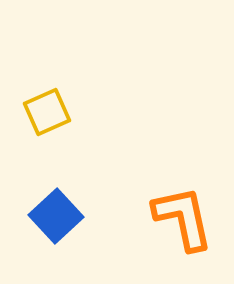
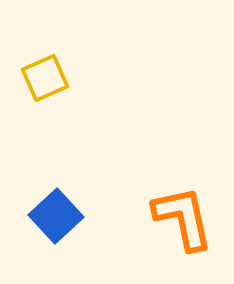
yellow square: moved 2 px left, 34 px up
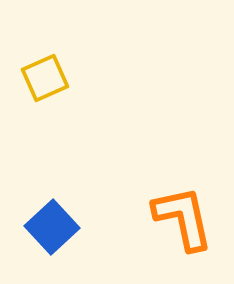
blue square: moved 4 px left, 11 px down
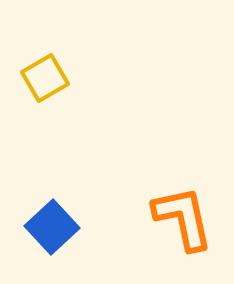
yellow square: rotated 6 degrees counterclockwise
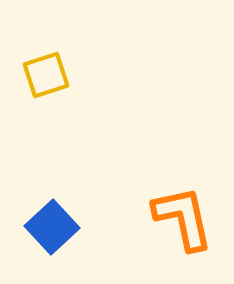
yellow square: moved 1 px right, 3 px up; rotated 12 degrees clockwise
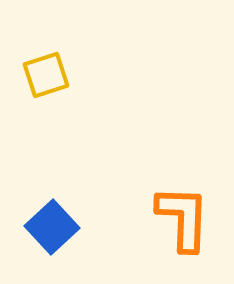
orange L-shape: rotated 14 degrees clockwise
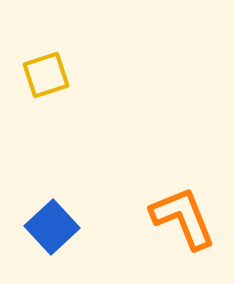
orange L-shape: rotated 24 degrees counterclockwise
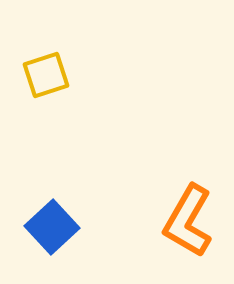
orange L-shape: moved 5 px right, 3 px down; rotated 128 degrees counterclockwise
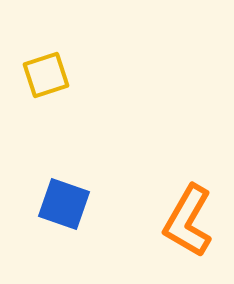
blue square: moved 12 px right, 23 px up; rotated 28 degrees counterclockwise
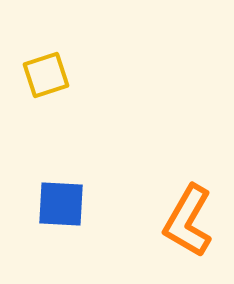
blue square: moved 3 px left; rotated 16 degrees counterclockwise
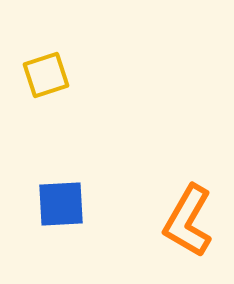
blue square: rotated 6 degrees counterclockwise
